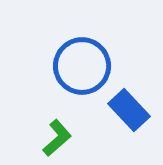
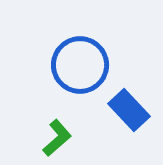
blue circle: moved 2 px left, 1 px up
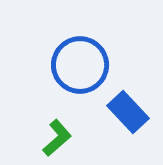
blue rectangle: moved 1 px left, 2 px down
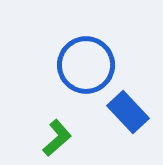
blue circle: moved 6 px right
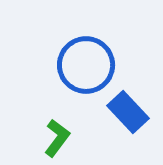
green L-shape: rotated 12 degrees counterclockwise
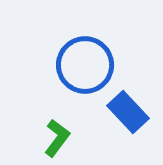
blue circle: moved 1 px left
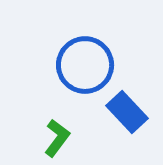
blue rectangle: moved 1 px left
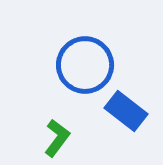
blue rectangle: moved 1 px left, 1 px up; rotated 9 degrees counterclockwise
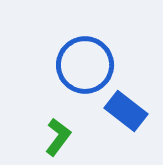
green L-shape: moved 1 px right, 1 px up
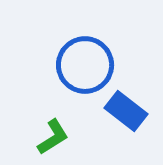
green L-shape: moved 5 px left; rotated 21 degrees clockwise
